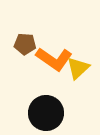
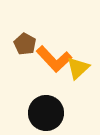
brown pentagon: rotated 25 degrees clockwise
orange L-shape: rotated 12 degrees clockwise
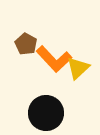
brown pentagon: moved 1 px right
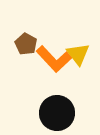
yellow triangle: moved 14 px up; rotated 25 degrees counterclockwise
black circle: moved 11 px right
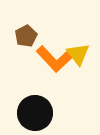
brown pentagon: moved 8 px up; rotated 15 degrees clockwise
black circle: moved 22 px left
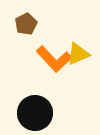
brown pentagon: moved 12 px up
yellow triangle: rotated 45 degrees clockwise
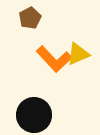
brown pentagon: moved 4 px right, 6 px up
black circle: moved 1 px left, 2 px down
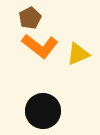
orange L-shape: moved 14 px left, 13 px up; rotated 9 degrees counterclockwise
black circle: moved 9 px right, 4 px up
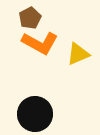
orange L-shape: moved 3 px up; rotated 9 degrees counterclockwise
black circle: moved 8 px left, 3 px down
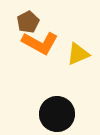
brown pentagon: moved 2 px left, 4 px down
black circle: moved 22 px right
